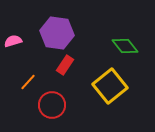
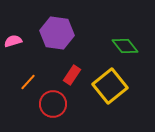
red rectangle: moved 7 px right, 10 px down
red circle: moved 1 px right, 1 px up
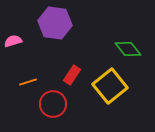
purple hexagon: moved 2 px left, 10 px up
green diamond: moved 3 px right, 3 px down
orange line: rotated 30 degrees clockwise
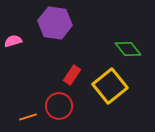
orange line: moved 35 px down
red circle: moved 6 px right, 2 px down
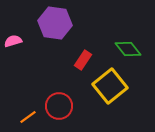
red rectangle: moved 11 px right, 15 px up
orange line: rotated 18 degrees counterclockwise
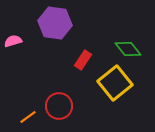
yellow square: moved 5 px right, 3 px up
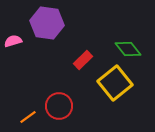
purple hexagon: moved 8 px left
red rectangle: rotated 12 degrees clockwise
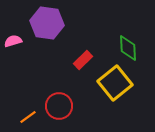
green diamond: moved 1 px up; rotated 36 degrees clockwise
